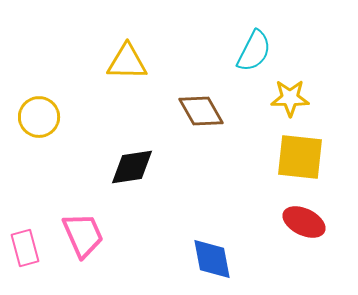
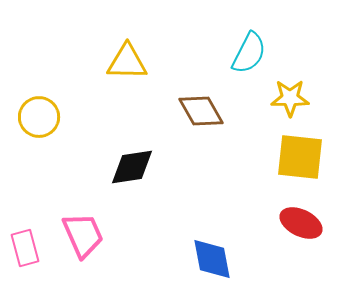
cyan semicircle: moved 5 px left, 2 px down
red ellipse: moved 3 px left, 1 px down
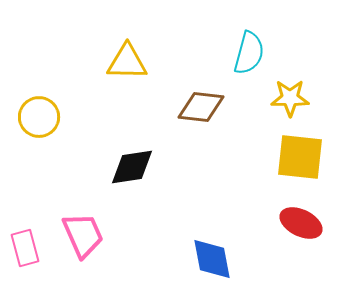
cyan semicircle: rotated 12 degrees counterclockwise
brown diamond: moved 4 px up; rotated 54 degrees counterclockwise
